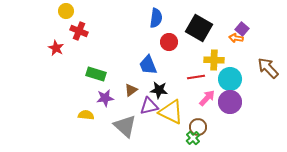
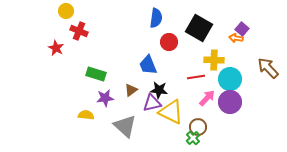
purple triangle: moved 3 px right, 3 px up
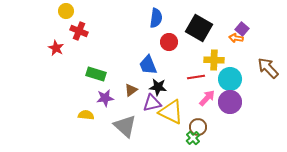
black star: moved 1 px left, 3 px up
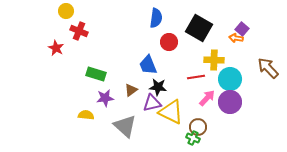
green cross: rotated 24 degrees counterclockwise
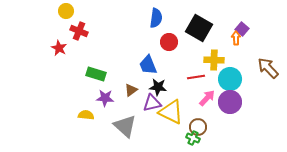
orange arrow: rotated 80 degrees clockwise
red star: moved 3 px right
purple star: rotated 12 degrees clockwise
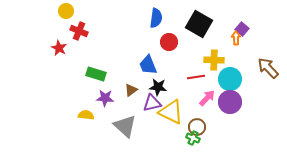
black square: moved 4 px up
brown circle: moved 1 px left
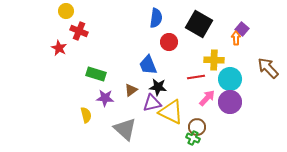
yellow semicircle: rotated 70 degrees clockwise
gray triangle: moved 3 px down
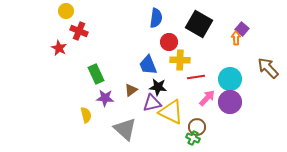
yellow cross: moved 34 px left
green rectangle: rotated 48 degrees clockwise
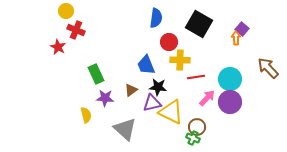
red cross: moved 3 px left, 1 px up
red star: moved 1 px left, 1 px up
blue trapezoid: moved 2 px left
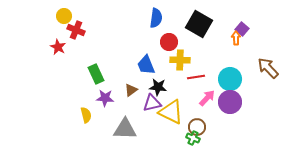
yellow circle: moved 2 px left, 5 px down
gray triangle: rotated 40 degrees counterclockwise
